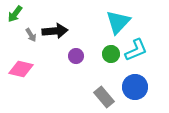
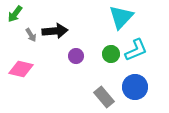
cyan triangle: moved 3 px right, 5 px up
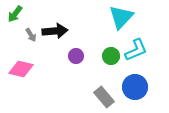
green circle: moved 2 px down
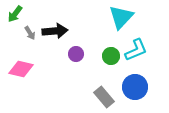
gray arrow: moved 1 px left, 2 px up
purple circle: moved 2 px up
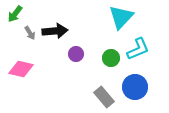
cyan L-shape: moved 2 px right, 1 px up
green circle: moved 2 px down
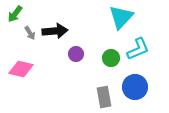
gray rectangle: rotated 30 degrees clockwise
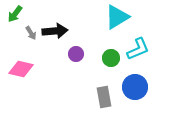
cyan triangle: moved 4 px left; rotated 16 degrees clockwise
gray arrow: moved 1 px right
